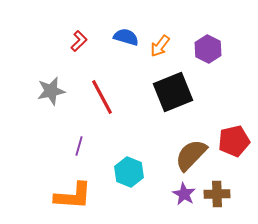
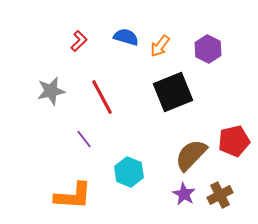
purple line: moved 5 px right, 7 px up; rotated 54 degrees counterclockwise
brown cross: moved 3 px right, 1 px down; rotated 25 degrees counterclockwise
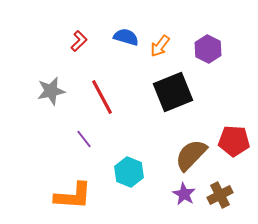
red pentagon: rotated 16 degrees clockwise
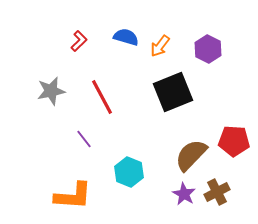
brown cross: moved 3 px left, 3 px up
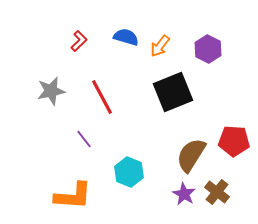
brown semicircle: rotated 12 degrees counterclockwise
brown cross: rotated 25 degrees counterclockwise
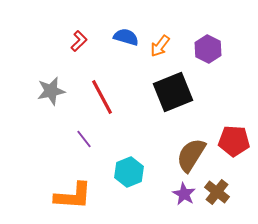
cyan hexagon: rotated 16 degrees clockwise
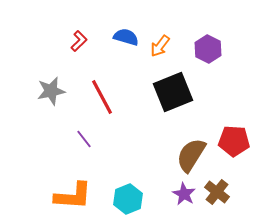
cyan hexagon: moved 1 px left, 27 px down
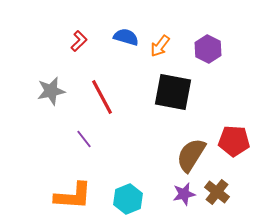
black square: rotated 33 degrees clockwise
purple star: rotated 30 degrees clockwise
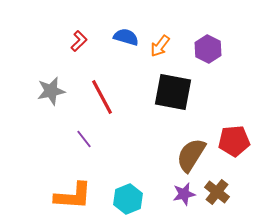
red pentagon: rotated 8 degrees counterclockwise
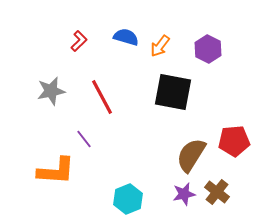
orange L-shape: moved 17 px left, 25 px up
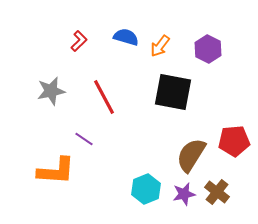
red line: moved 2 px right
purple line: rotated 18 degrees counterclockwise
cyan hexagon: moved 18 px right, 10 px up
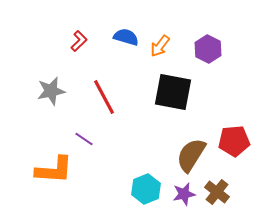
orange L-shape: moved 2 px left, 1 px up
